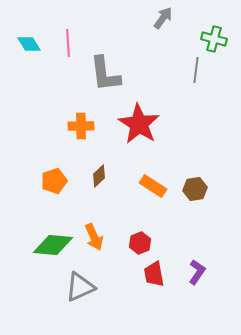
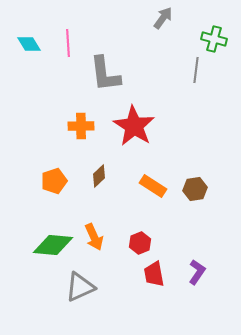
red star: moved 5 px left, 2 px down
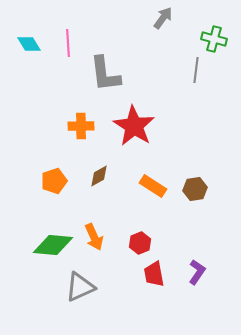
brown diamond: rotated 15 degrees clockwise
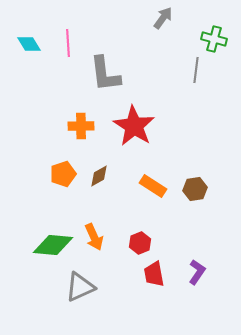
orange pentagon: moved 9 px right, 7 px up
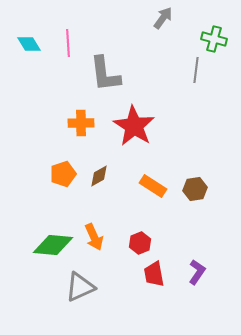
orange cross: moved 3 px up
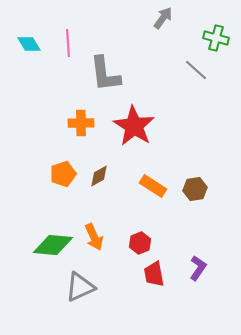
green cross: moved 2 px right, 1 px up
gray line: rotated 55 degrees counterclockwise
purple L-shape: moved 1 px right, 4 px up
